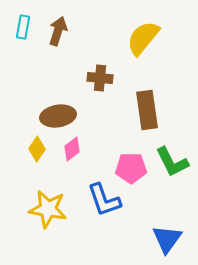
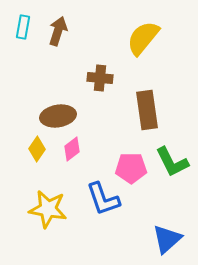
blue L-shape: moved 1 px left, 1 px up
blue triangle: rotated 12 degrees clockwise
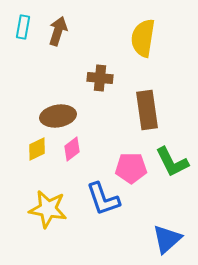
yellow semicircle: rotated 30 degrees counterclockwise
yellow diamond: rotated 30 degrees clockwise
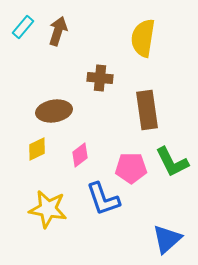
cyan rectangle: rotated 30 degrees clockwise
brown ellipse: moved 4 px left, 5 px up
pink diamond: moved 8 px right, 6 px down
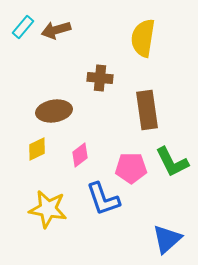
brown arrow: moved 2 px left, 1 px up; rotated 124 degrees counterclockwise
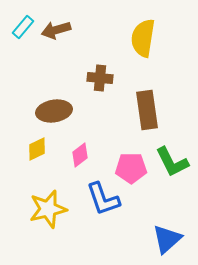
yellow star: rotated 24 degrees counterclockwise
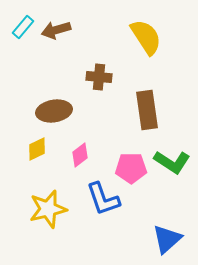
yellow semicircle: moved 3 px right, 1 px up; rotated 138 degrees clockwise
brown cross: moved 1 px left, 1 px up
green L-shape: rotated 30 degrees counterclockwise
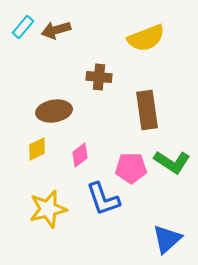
yellow semicircle: moved 1 px down; rotated 102 degrees clockwise
